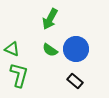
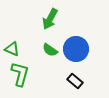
green L-shape: moved 1 px right, 1 px up
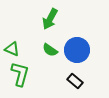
blue circle: moved 1 px right, 1 px down
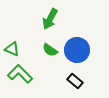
green L-shape: rotated 60 degrees counterclockwise
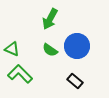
blue circle: moved 4 px up
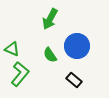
green semicircle: moved 5 px down; rotated 21 degrees clockwise
green L-shape: rotated 85 degrees clockwise
black rectangle: moved 1 px left, 1 px up
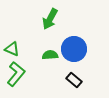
blue circle: moved 3 px left, 3 px down
green semicircle: rotated 119 degrees clockwise
green L-shape: moved 4 px left
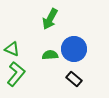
black rectangle: moved 1 px up
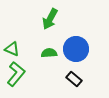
blue circle: moved 2 px right
green semicircle: moved 1 px left, 2 px up
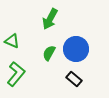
green triangle: moved 8 px up
green semicircle: rotated 56 degrees counterclockwise
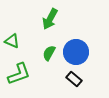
blue circle: moved 3 px down
green L-shape: moved 3 px right; rotated 30 degrees clockwise
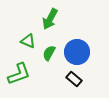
green triangle: moved 16 px right
blue circle: moved 1 px right
